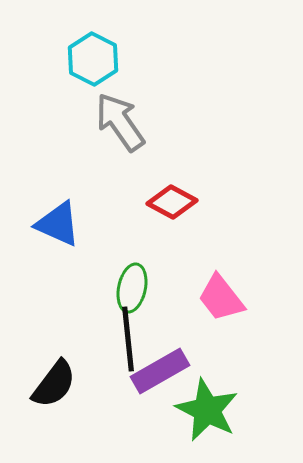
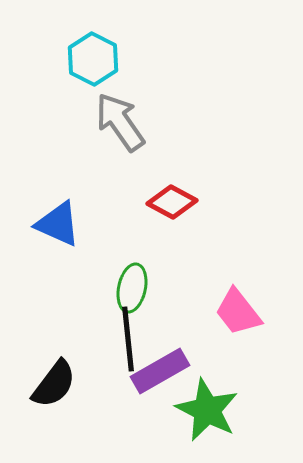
pink trapezoid: moved 17 px right, 14 px down
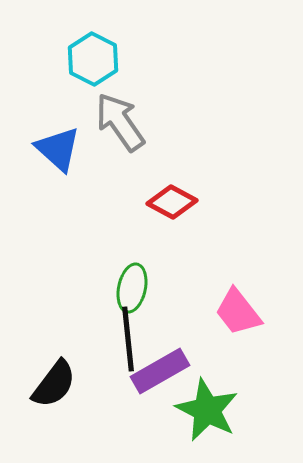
blue triangle: moved 75 px up; rotated 18 degrees clockwise
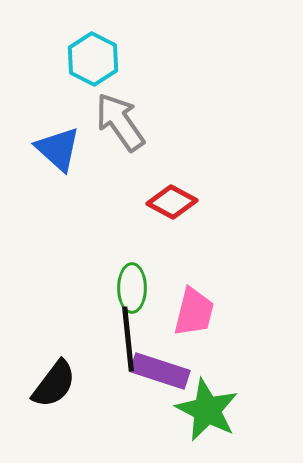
green ellipse: rotated 12 degrees counterclockwise
pink trapezoid: moved 44 px left; rotated 128 degrees counterclockwise
purple rectangle: rotated 48 degrees clockwise
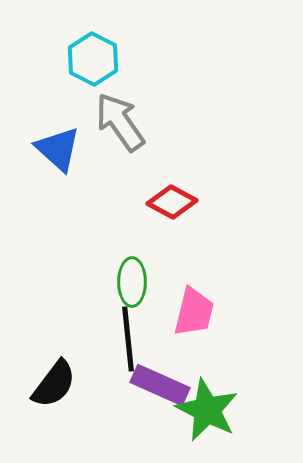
green ellipse: moved 6 px up
purple rectangle: moved 14 px down; rotated 6 degrees clockwise
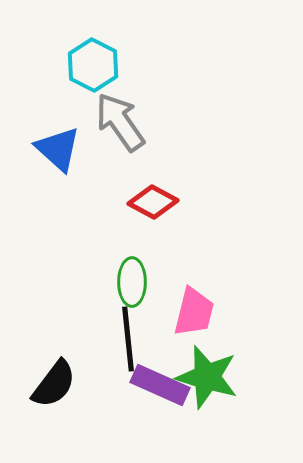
cyan hexagon: moved 6 px down
red diamond: moved 19 px left
green star: moved 33 px up; rotated 10 degrees counterclockwise
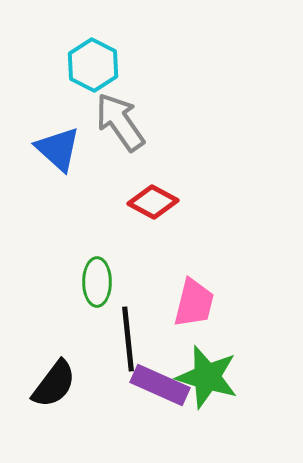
green ellipse: moved 35 px left
pink trapezoid: moved 9 px up
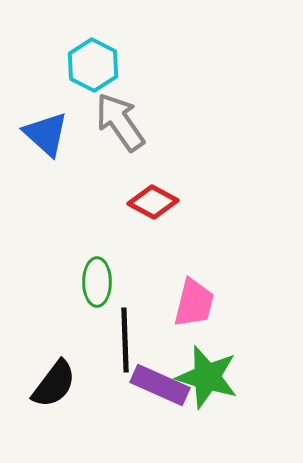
blue triangle: moved 12 px left, 15 px up
black line: moved 3 px left, 1 px down; rotated 4 degrees clockwise
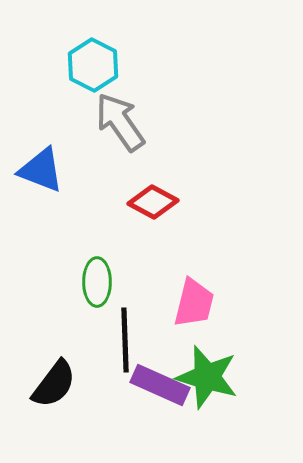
blue triangle: moved 5 px left, 36 px down; rotated 21 degrees counterclockwise
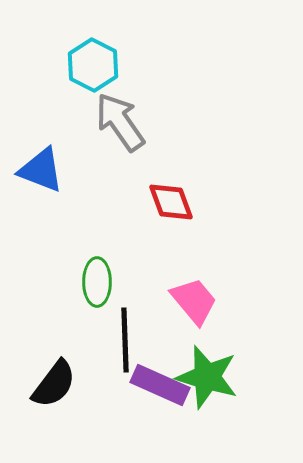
red diamond: moved 18 px right; rotated 42 degrees clockwise
pink trapezoid: moved 2 px up; rotated 54 degrees counterclockwise
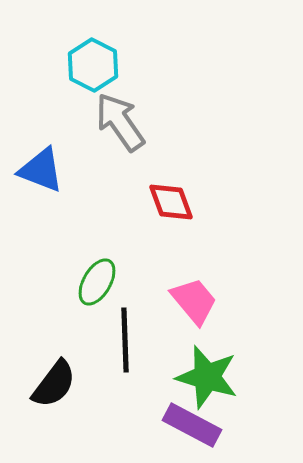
green ellipse: rotated 30 degrees clockwise
purple rectangle: moved 32 px right, 40 px down; rotated 4 degrees clockwise
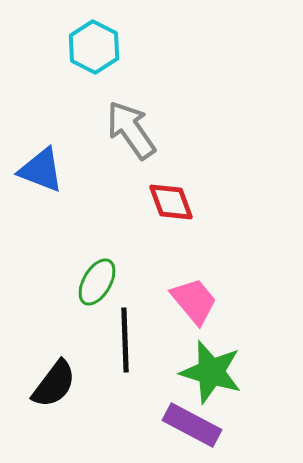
cyan hexagon: moved 1 px right, 18 px up
gray arrow: moved 11 px right, 8 px down
green star: moved 4 px right, 5 px up
